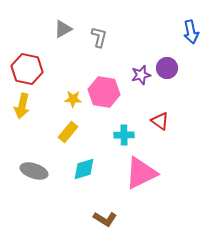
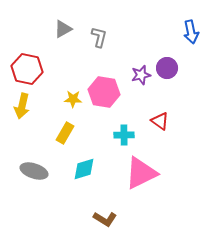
yellow rectangle: moved 3 px left, 1 px down; rotated 10 degrees counterclockwise
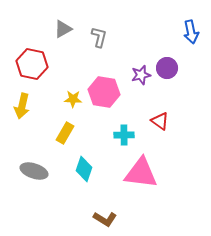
red hexagon: moved 5 px right, 5 px up
cyan diamond: rotated 55 degrees counterclockwise
pink triangle: rotated 33 degrees clockwise
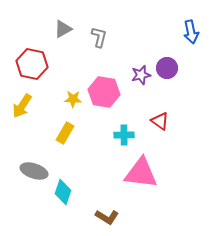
yellow arrow: rotated 20 degrees clockwise
cyan diamond: moved 21 px left, 23 px down
brown L-shape: moved 2 px right, 2 px up
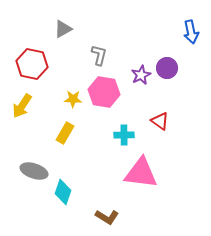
gray L-shape: moved 18 px down
purple star: rotated 12 degrees counterclockwise
